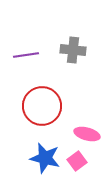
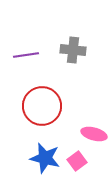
pink ellipse: moved 7 px right
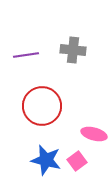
blue star: moved 1 px right, 2 px down
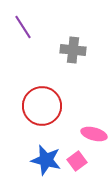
purple line: moved 3 px left, 28 px up; rotated 65 degrees clockwise
